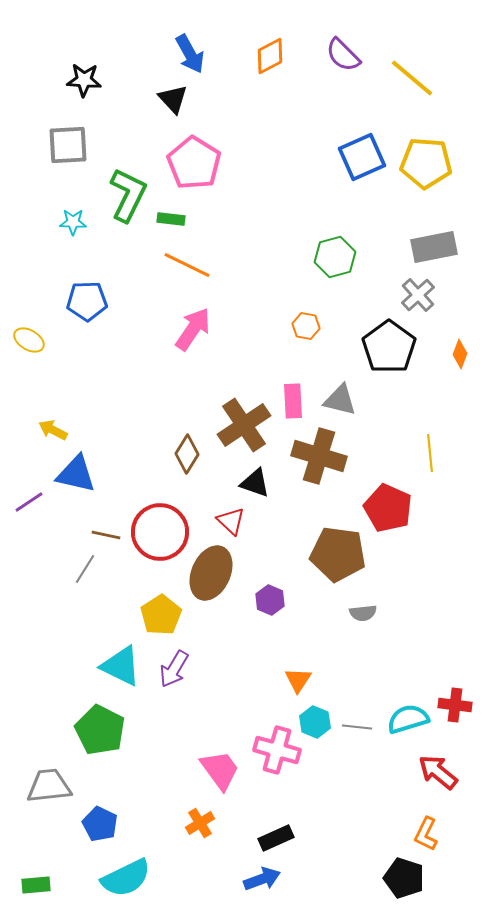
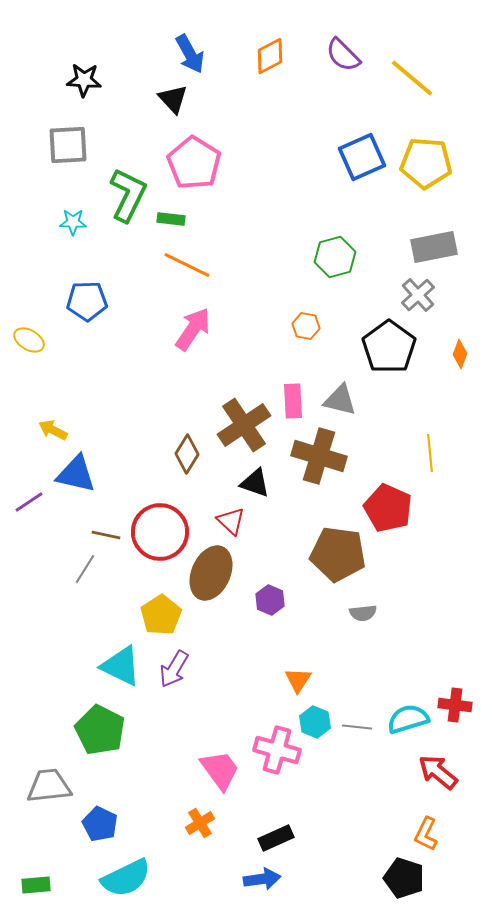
blue arrow at (262, 879): rotated 12 degrees clockwise
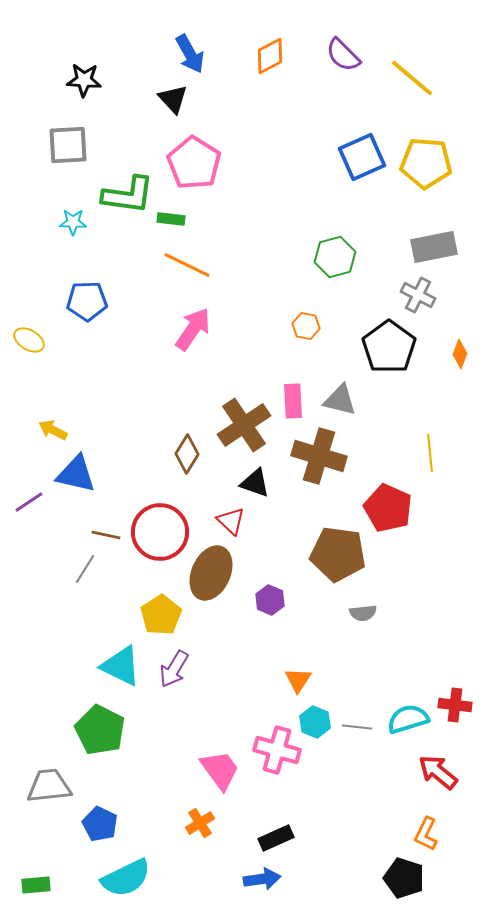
green L-shape at (128, 195): rotated 72 degrees clockwise
gray cross at (418, 295): rotated 20 degrees counterclockwise
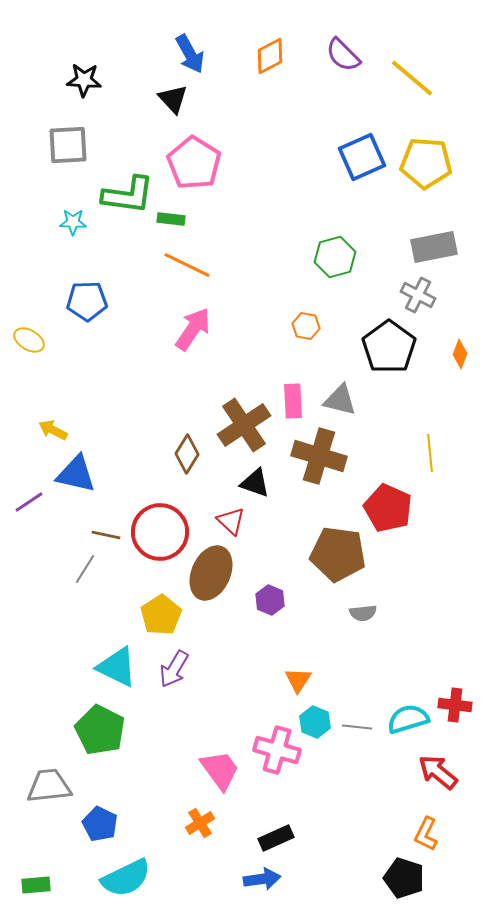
cyan triangle at (121, 666): moved 4 px left, 1 px down
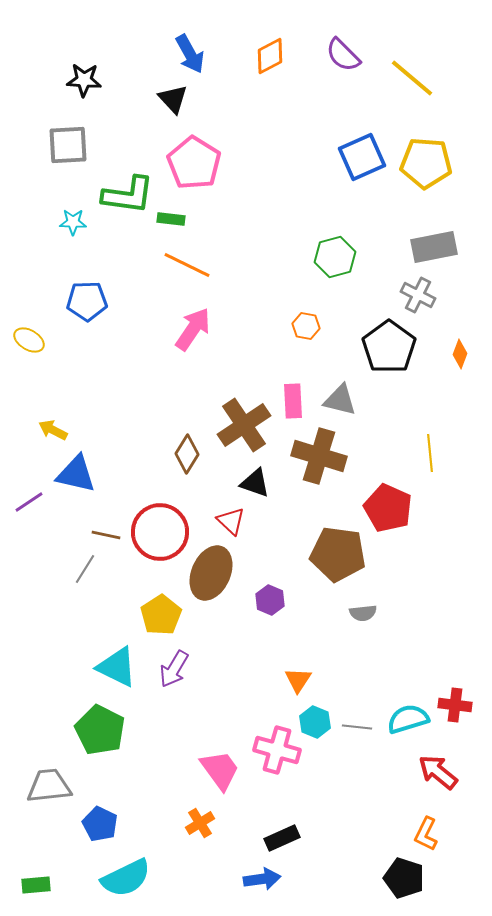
black rectangle at (276, 838): moved 6 px right
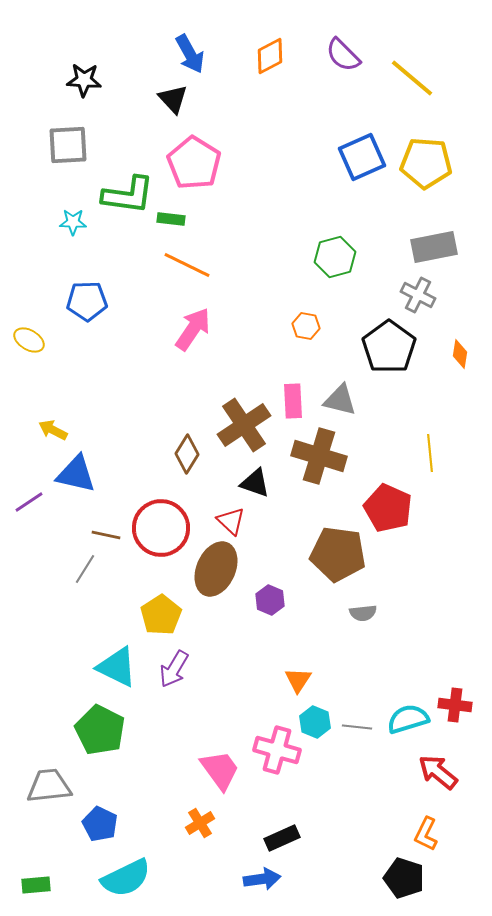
orange diamond at (460, 354): rotated 12 degrees counterclockwise
red circle at (160, 532): moved 1 px right, 4 px up
brown ellipse at (211, 573): moved 5 px right, 4 px up
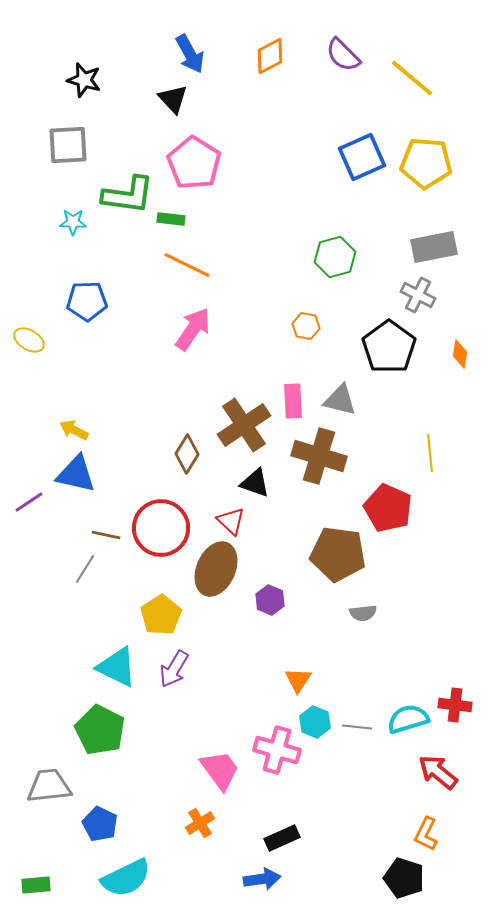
black star at (84, 80): rotated 12 degrees clockwise
yellow arrow at (53, 430): moved 21 px right
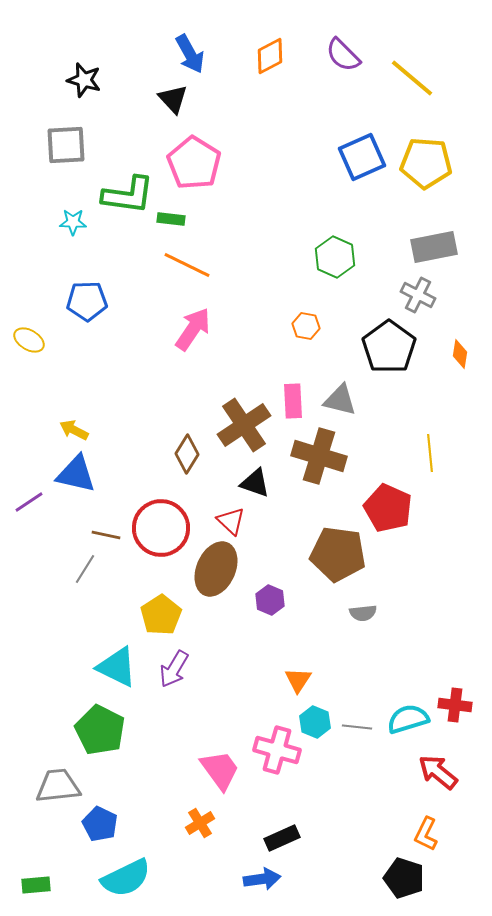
gray square at (68, 145): moved 2 px left
green hexagon at (335, 257): rotated 21 degrees counterclockwise
gray trapezoid at (49, 786): moved 9 px right
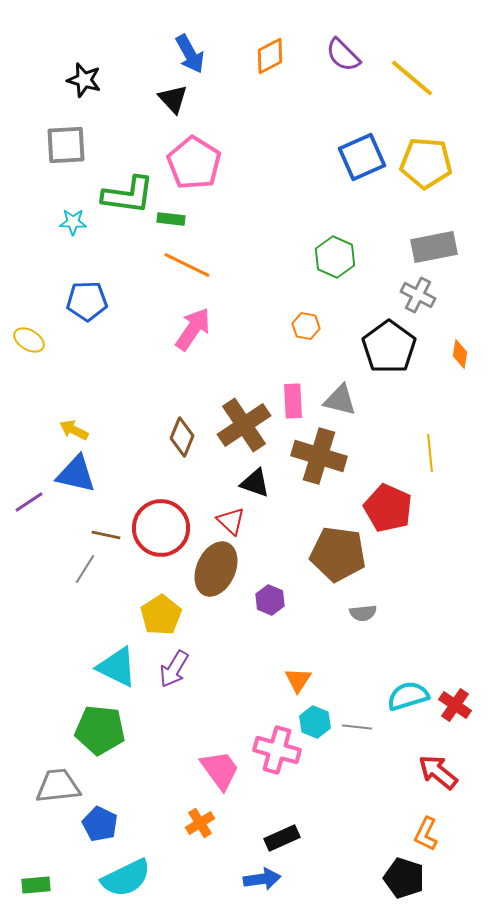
brown diamond at (187, 454): moved 5 px left, 17 px up; rotated 9 degrees counterclockwise
red cross at (455, 705): rotated 28 degrees clockwise
cyan semicircle at (408, 719): moved 23 px up
green pentagon at (100, 730): rotated 21 degrees counterclockwise
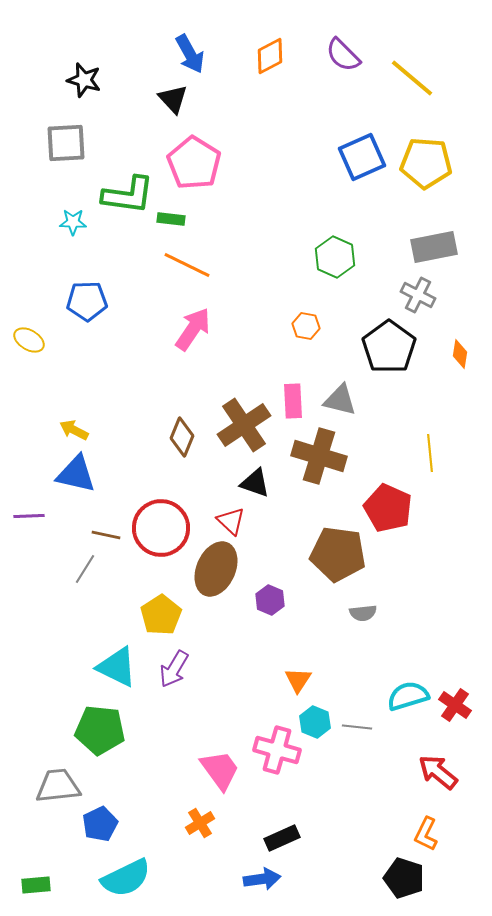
gray square at (66, 145): moved 2 px up
purple line at (29, 502): moved 14 px down; rotated 32 degrees clockwise
blue pentagon at (100, 824): rotated 20 degrees clockwise
